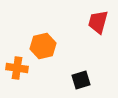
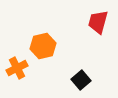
orange cross: rotated 35 degrees counterclockwise
black square: rotated 24 degrees counterclockwise
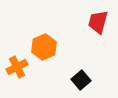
orange hexagon: moved 1 px right, 1 px down; rotated 10 degrees counterclockwise
orange cross: moved 1 px up
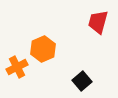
orange hexagon: moved 1 px left, 2 px down
black square: moved 1 px right, 1 px down
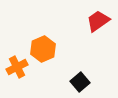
red trapezoid: moved 1 px up; rotated 40 degrees clockwise
black square: moved 2 px left, 1 px down
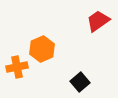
orange hexagon: moved 1 px left
orange cross: rotated 15 degrees clockwise
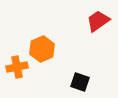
black square: rotated 30 degrees counterclockwise
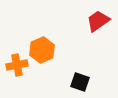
orange hexagon: moved 1 px down
orange cross: moved 2 px up
